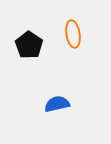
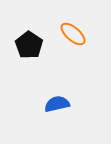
orange ellipse: rotated 40 degrees counterclockwise
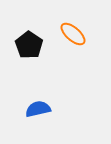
blue semicircle: moved 19 px left, 5 px down
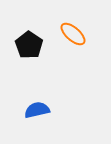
blue semicircle: moved 1 px left, 1 px down
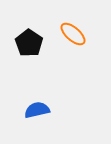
black pentagon: moved 2 px up
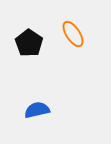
orange ellipse: rotated 16 degrees clockwise
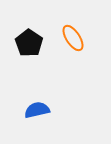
orange ellipse: moved 4 px down
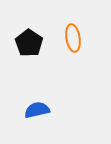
orange ellipse: rotated 24 degrees clockwise
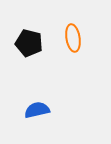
black pentagon: rotated 20 degrees counterclockwise
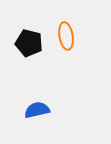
orange ellipse: moved 7 px left, 2 px up
